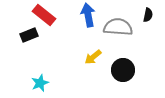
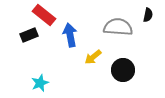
blue arrow: moved 18 px left, 20 px down
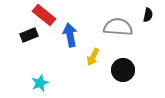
yellow arrow: rotated 24 degrees counterclockwise
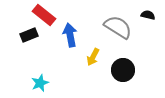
black semicircle: rotated 88 degrees counterclockwise
gray semicircle: rotated 28 degrees clockwise
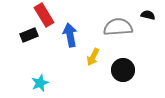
red rectangle: rotated 20 degrees clockwise
gray semicircle: rotated 36 degrees counterclockwise
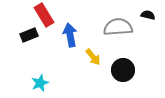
yellow arrow: rotated 66 degrees counterclockwise
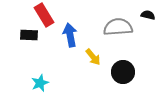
black rectangle: rotated 24 degrees clockwise
black circle: moved 2 px down
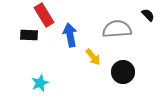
black semicircle: rotated 32 degrees clockwise
gray semicircle: moved 1 px left, 2 px down
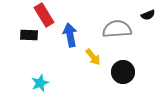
black semicircle: rotated 112 degrees clockwise
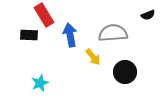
gray semicircle: moved 4 px left, 4 px down
black circle: moved 2 px right
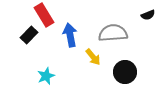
black rectangle: rotated 48 degrees counterclockwise
cyan star: moved 6 px right, 7 px up
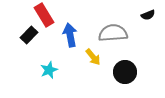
cyan star: moved 3 px right, 6 px up
